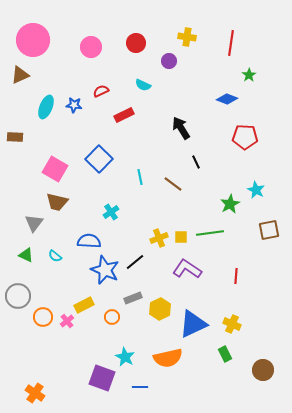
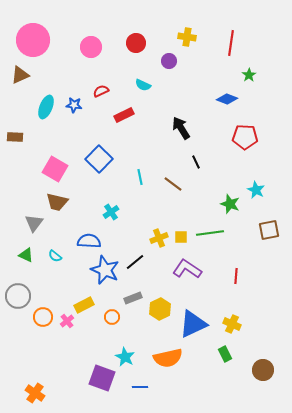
green star at (230, 204): rotated 24 degrees counterclockwise
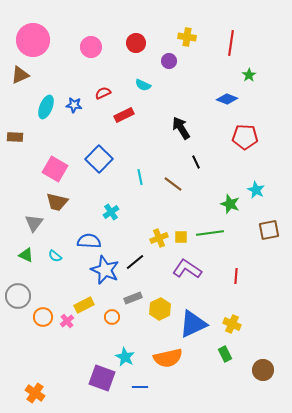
red semicircle at (101, 91): moved 2 px right, 2 px down
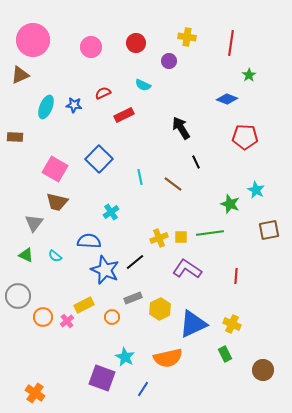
blue line at (140, 387): moved 3 px right, 2 px down; rotated 56 degrees counterclockwise
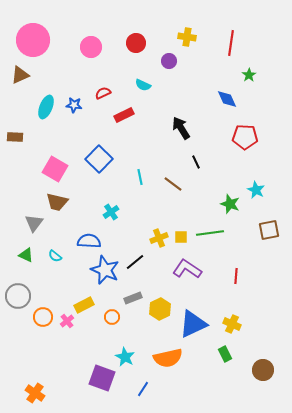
blue diamond at (227, 99): rotated 45 degrees clockwise
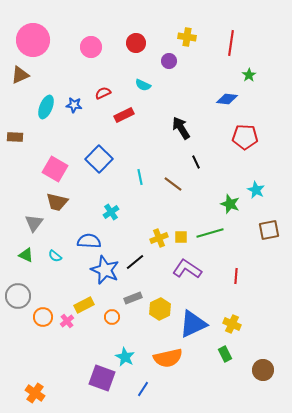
blue diamond at (227, 99): rotated 60 degrees counterclockwise
green line at (210, 233): rotated 8 degrees counterclockwise
